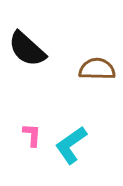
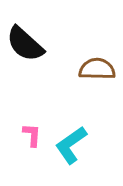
black semicircle: moved 2 px left, 5 px up
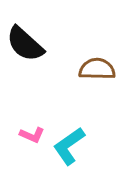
pink L-shape: rotated 110 degrees clockwise
cyan L-shape: moved 2 px left, 1 px down
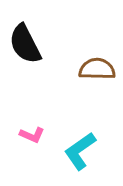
black semicircle: rotated 21 degrees clockwise
cyan L-shape: moved 11 px right, 5 px down
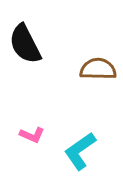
brown semicircle: moved 1 px right
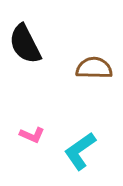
brown semicircle: moved 4 px left, 1 px up
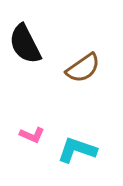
brown semicircle: moved 11 px left; rotated 144 degrees clockwise
cyan L-shape: moved 3 px left, 1 px up; rotated 54 degrees clockwise
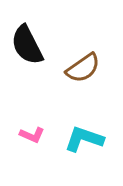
black semicircle: moved 2 px right, 1 px down
cyan L-shape: moved 7 px right, 11 px up
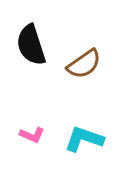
black semicircle: moved 4 px right; rotated 9 degrees clockwise
brown semicircle: moved 1 px right, 4 px up
